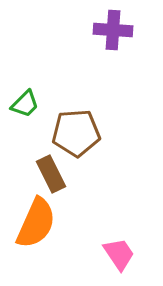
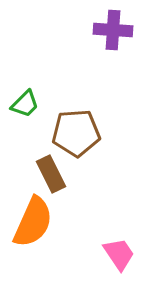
orange semicircle: moved 3 px left, 1 px up
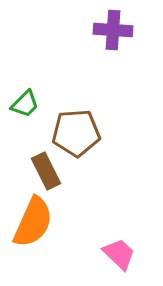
brown rectangle: moved 5 px left, 3 px up
pink trapezoid: rotated 12 degrees counterclockwise
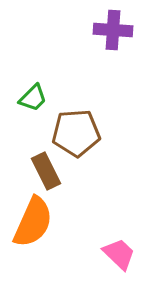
green trapezoid: moved 8 px right, 6 px up
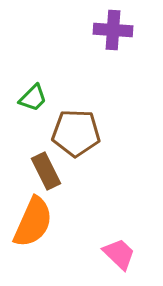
brown pentagon: rotated 6 degrees clockwise
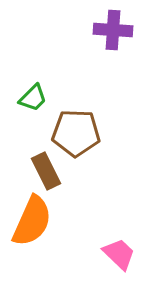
orange semicircle: moved 1 px left, 1 px up
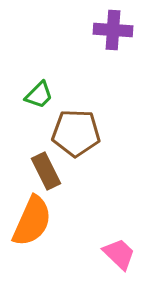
green trapezoid: moved 6 px right, 3 px up
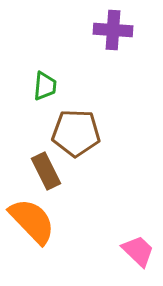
green trapezoid: moved 6 px right, 9 px up; rotated 40 degrees counterclockwise
orange semicircle: rotated 68 degrees counterclockwise
pink trapezoid: moved 19 px right, 3 px up
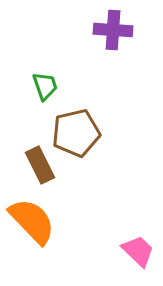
green trapezoid: rotated 24 degrees counterclockwise
brown pentagon: rotated 15 degrees counterclockwise
brown rectangle: moved 6 px left, 6 px up
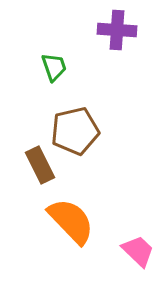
purple cross: moved 4 px right
green trapezoid: moved 9 px right, 19 px up
brown pentagon: moved 1 px left, 2 px up
orange semicircle: moved 39 px right
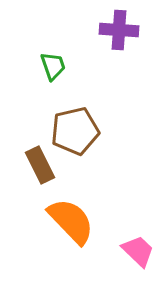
purple cross: moved 2 px right
green trapezoid: moved 1 px left, 1 px up
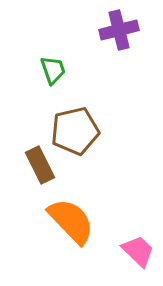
purple cross: rotated 18 degrees counterclockwise
green trapezoid: moved 4 px down
